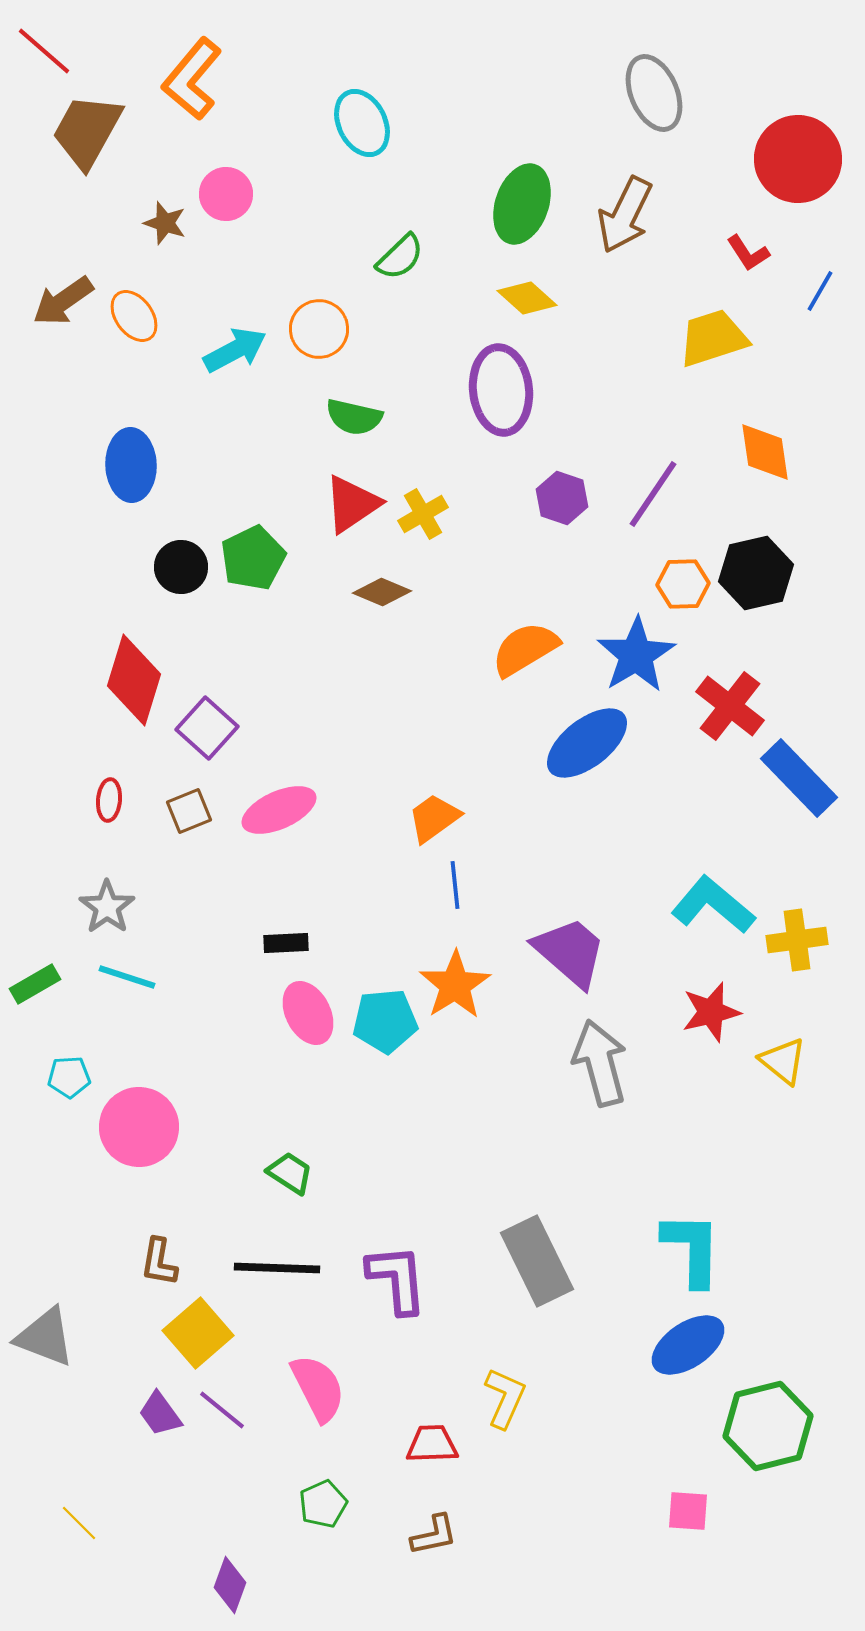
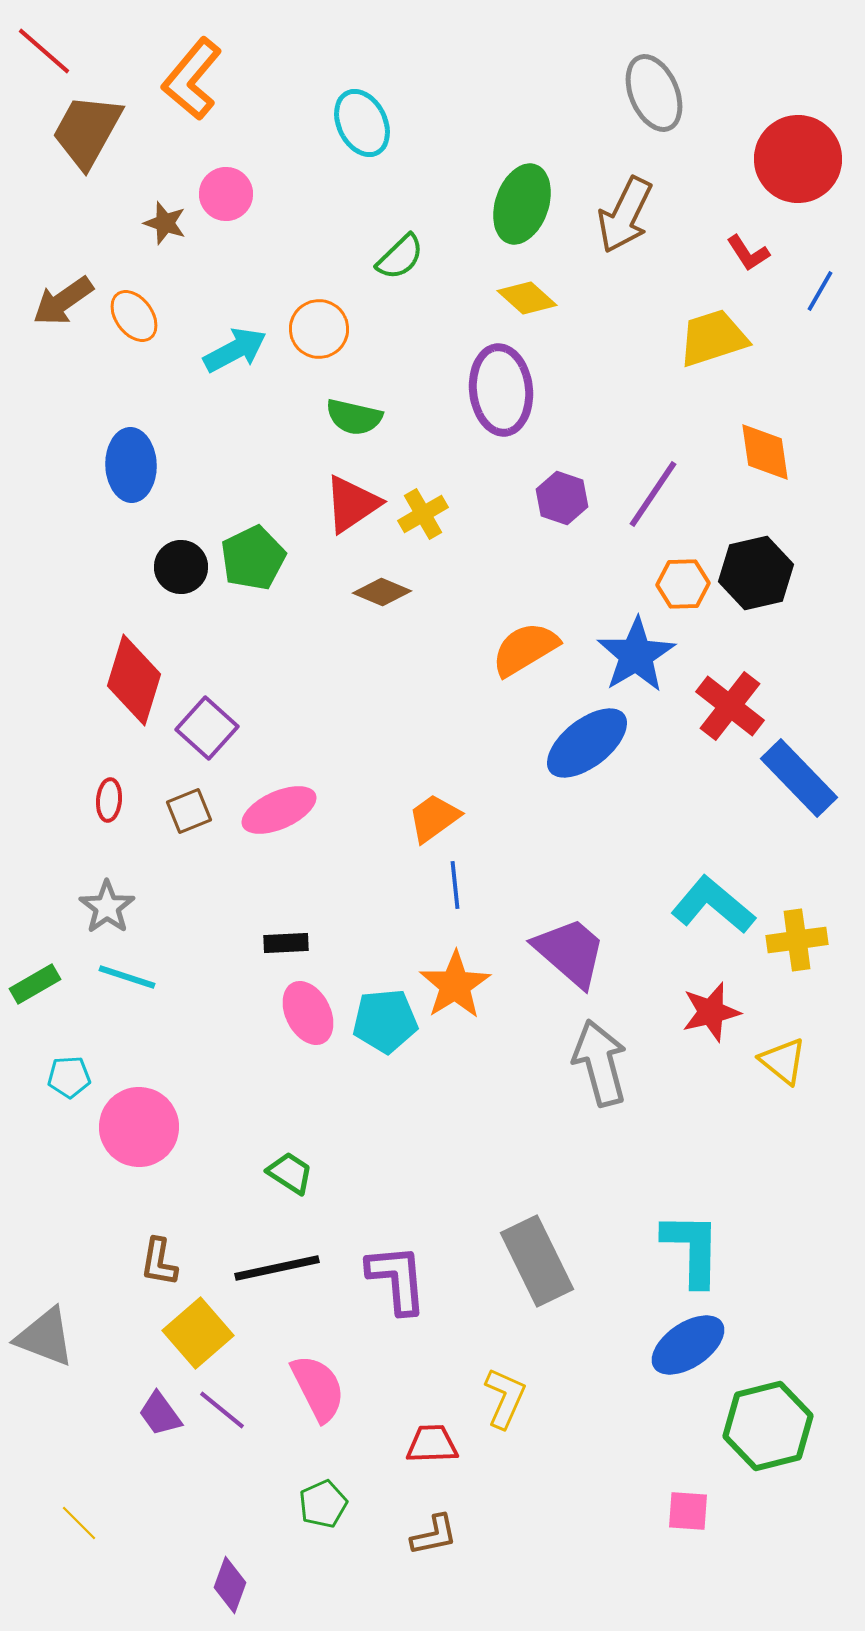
black line at (277, 1268): rotated 14 degrees counterclockwise
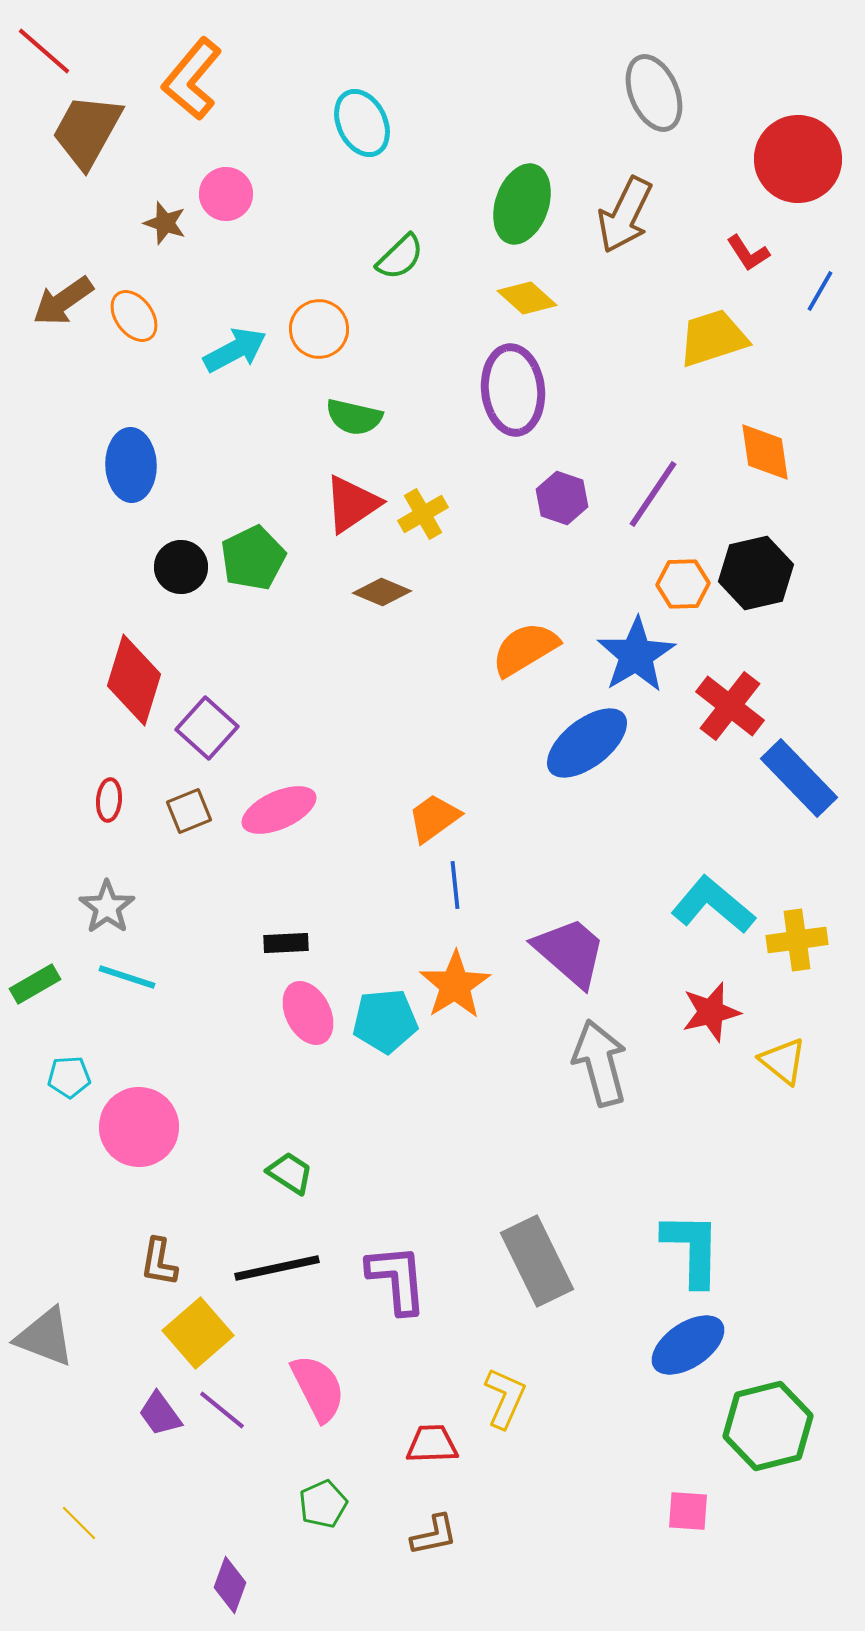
purple ellipse at (501, 390): moved 12 px right
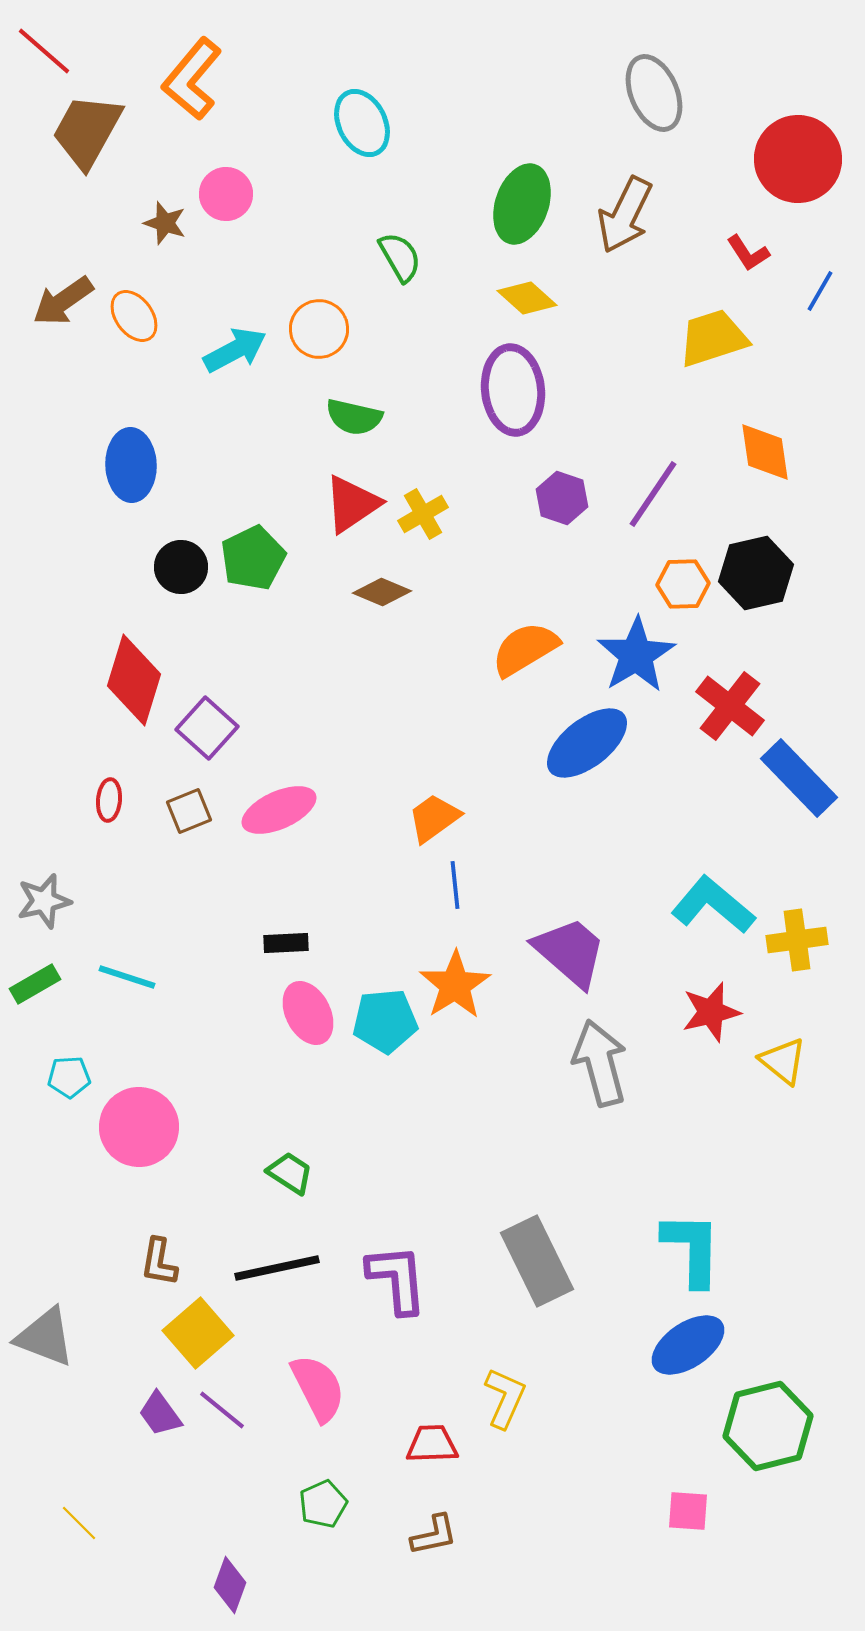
green semicircle at (400, 257): rotated 76 degrees counterclockwise
gray star at (107, 907): moved 63 px left, 6 px up; rotated 22 degrees clockwise
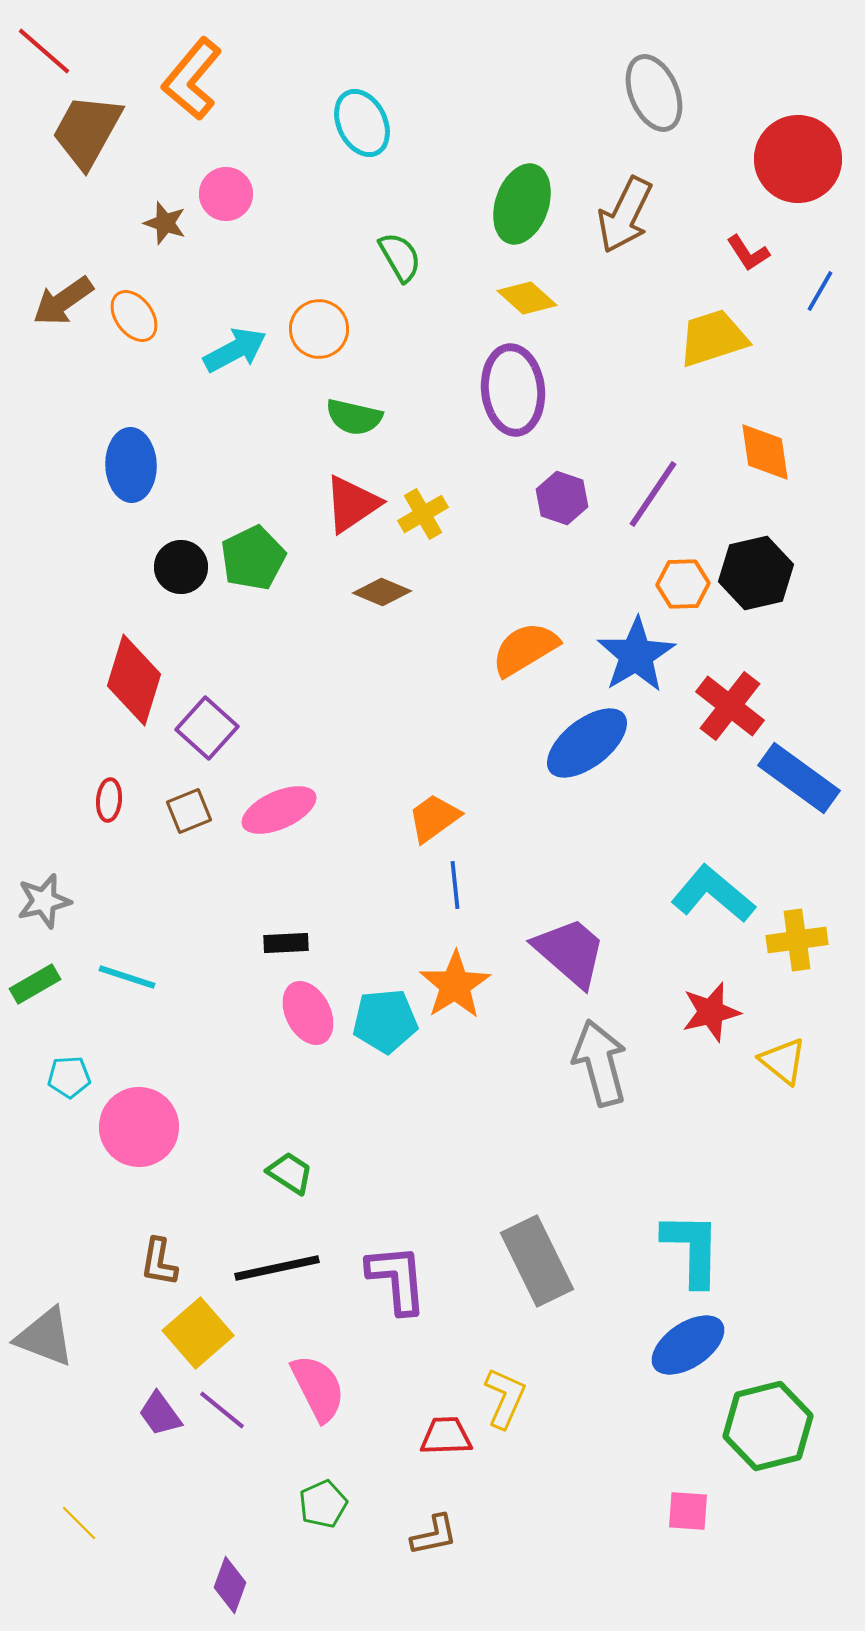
blue rectangle at (799, 778): rotated 10 degrees counterclockwise
cyan L-shape at (713, 905): moved 11 px up
red trapezoid at (432, 1444): moved 14 px right, 8 px up
